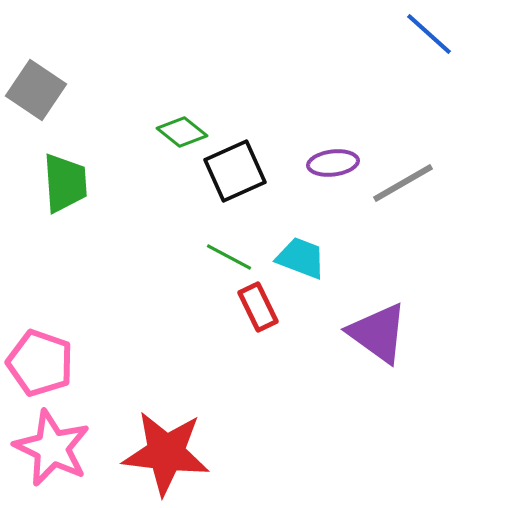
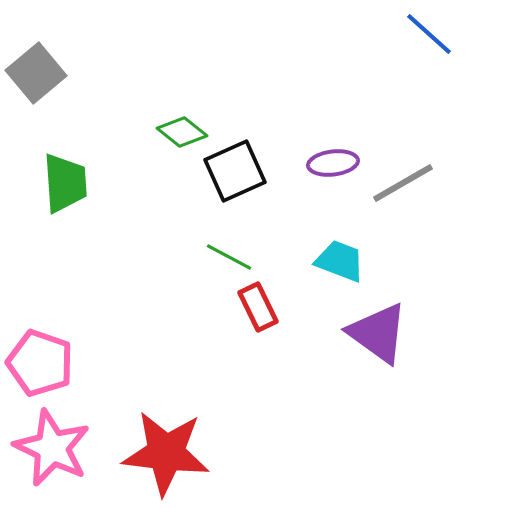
gray square: moved 17 px up; rotated 16 degrees clockwise
cyan trapezoid: moved 39 px right, 3 px down
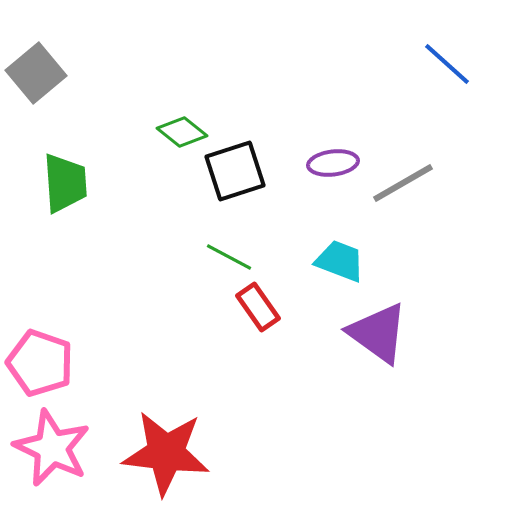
blue line: moved 18 px right, 30 px down
black square: rotated 6 degrees clockwise
red rectangle: rotated 9 degrees counterclockwise
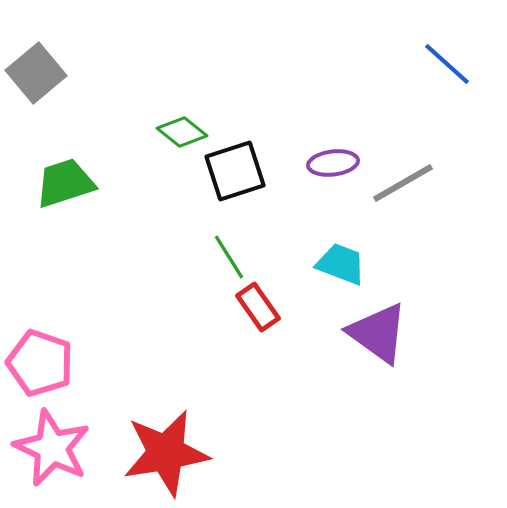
green trapezoid: rotated 104 degrees counterclockwise
green line: rotated 30 degrees clockwise
cyan trapezoid: moved 1 px right, 3 px down
red star: rotated 16 degrees counterclockwise
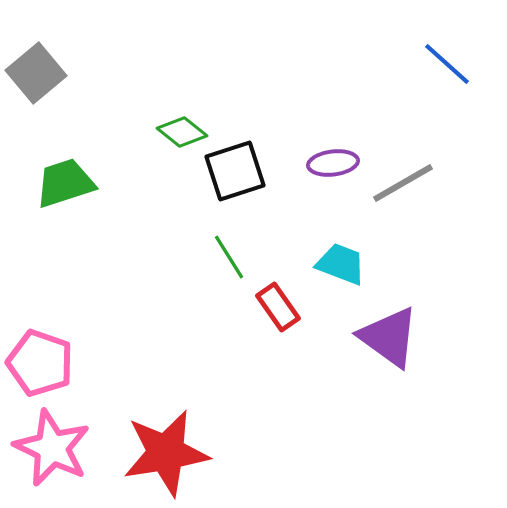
red rectangle: moved 20 px right
purple triangle: moved 11 px right, 4 px down
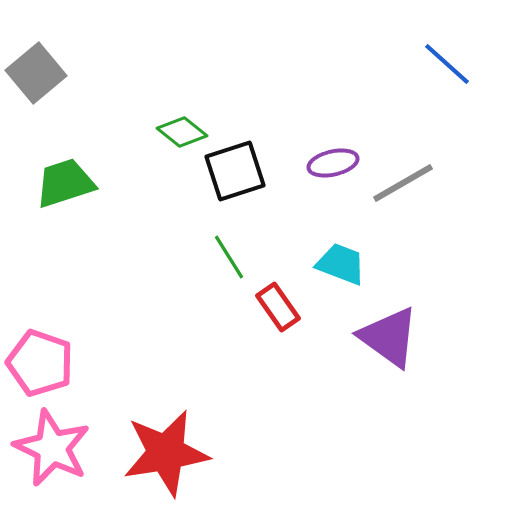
purple ellipse: rotated 6 degrees counterclockwise
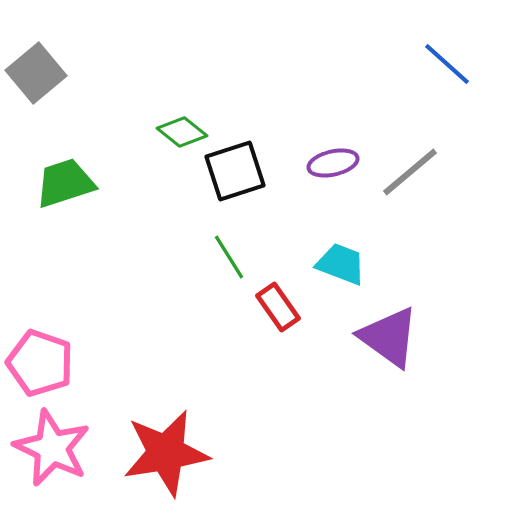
gray line: moved 7 px right, 11 px up; rotated 10 degrees counterclockwise
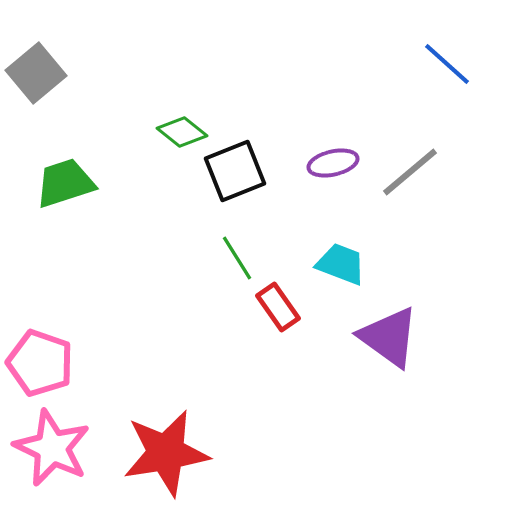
black square: rotated 4 degrees counterclockwise
green line: moved 8 px right, 1 px down
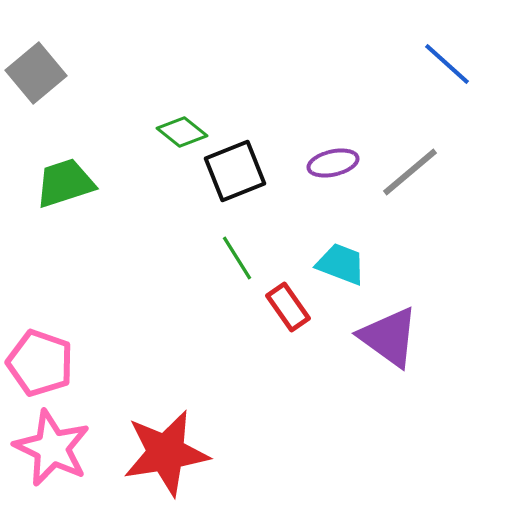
red rectangle: moved 10 px right
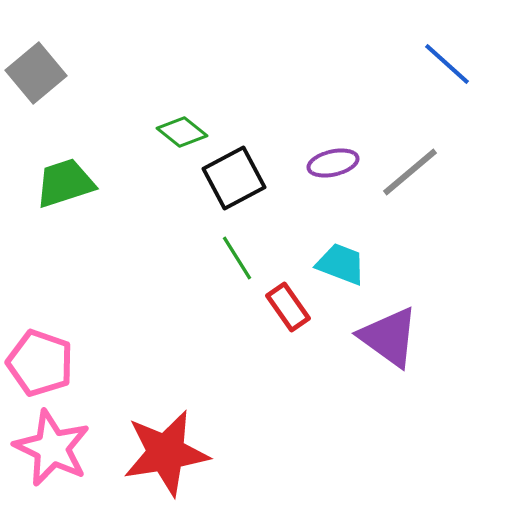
black square: moved 1 px left, 7 px down; rotated 6 degrees counterclockwise
